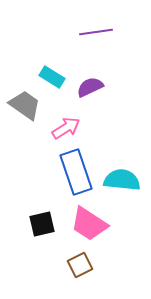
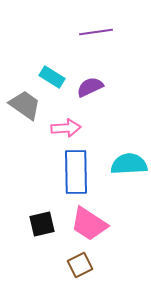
pink arrow: rotated 28 degrees clockwise
blue rectangle: rotated 18 degrees clockwise
cyan semicircle: moved 7 px right, 16 px up; rotated 9 degrees counterclockwise
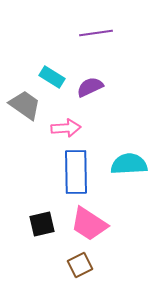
purple line: moved 1 px down
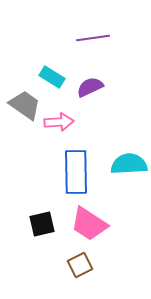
purple line: moved 3 px left, 5 px down
pink arrow: moved 7 px left, 6 px up
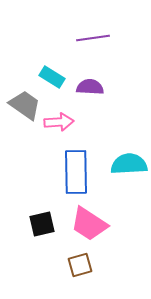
purple semicircle: rotated 28 degrees clockwise
brown square: rotated 10 degrees clockwise
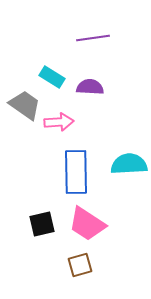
pink trapezoid: moved 2 px left
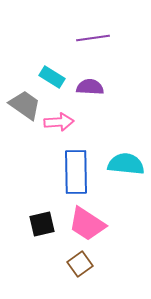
cyan semicircle: moved 3 px left; rotated 9 degrees clockwise
brown square: moved 1 px up; rotated 20 degrees counterclockwise
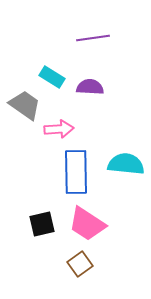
pink arrow: moved 7 px down
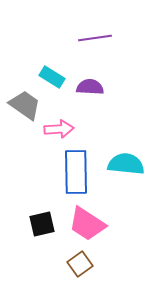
purple line: moved 2 px right
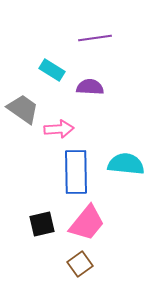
cyan rectangle: moved 7 px up
gray trapezoid: moved 2 px left, 4 px down
pink trapezoid: moved 1 px up; rotated 84 degrees counterclockwise
